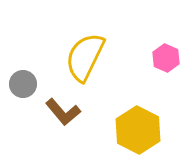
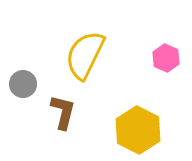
yellow semicircle: moved 2 px up
brown L-shape: rotated 126 degrees counterclockwise
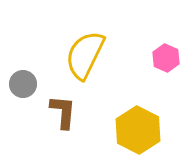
brown L-shape: rotated 9 degrees counterclockwise
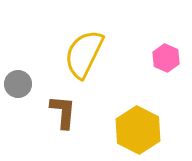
yellow semicircle: moved 1 px left, 1 px up
gray circle: moved 5 px left
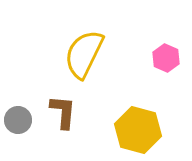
gray circle: moved 36 px down
yellow hexagon: rotated 12 degrees counterclockwise
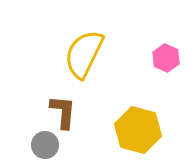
gray circle: moved 27 px right, 25 px down
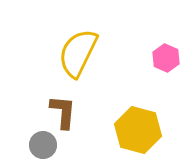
yellow semicircle: moved 6 px left, 1 px up
gray circle: moved 2 px left
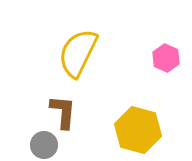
gray circle: moved 1 px right
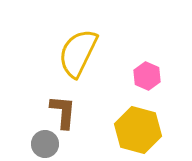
pink hexagon: moved 19 px left, 18 px down
gray circle: moved 1 px right, 1 px up
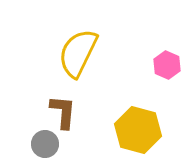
pink hexagon: moved 20 px right, 11 px up
